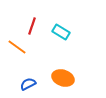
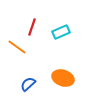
red line: moved 1 px down
cyan rectangle: rotated 54 degrees counterclockwise
blue semicircle: rotated 14 degrees counterclockwise
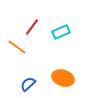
red line: rotated 18 degrees clockwise
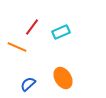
orange line: rotated 12 degrees counterclockwise
orange ellipse: rotated 40 degrees clockwise
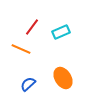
orange line: moved 4 px right, 2 px down
